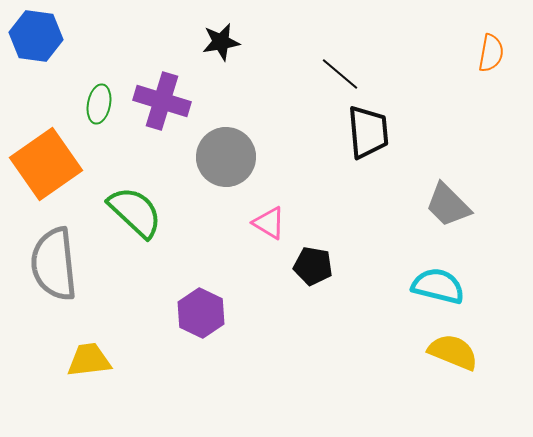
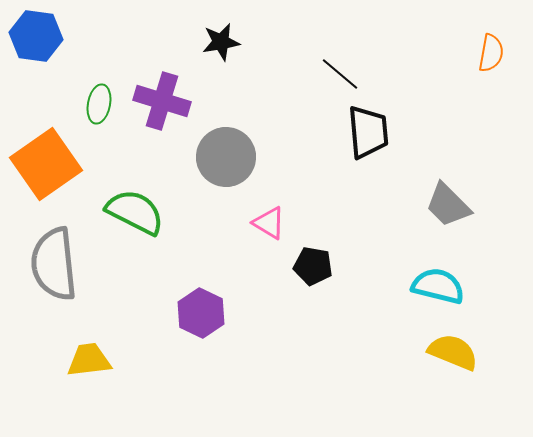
green semicircle: rotated 16 degrees counterclockwise
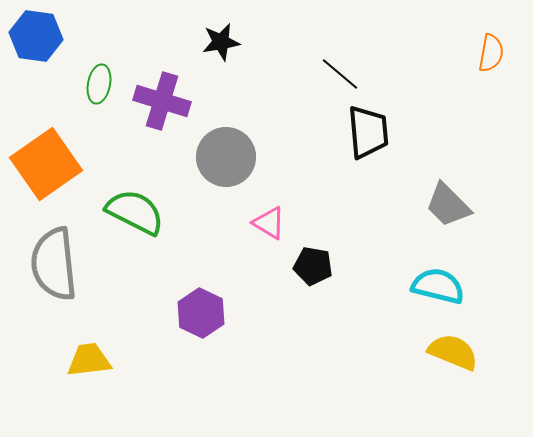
green ellipse: moved 20 px up
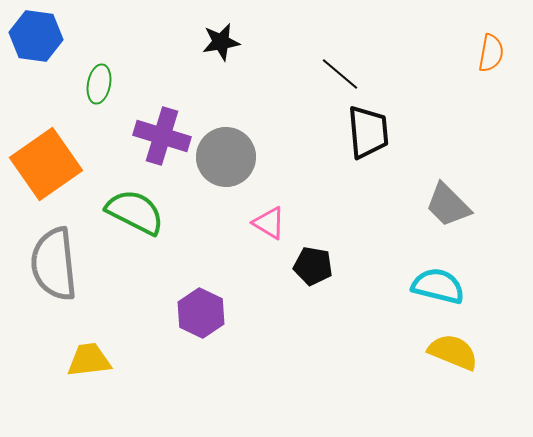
purple cross: moved 35 px down
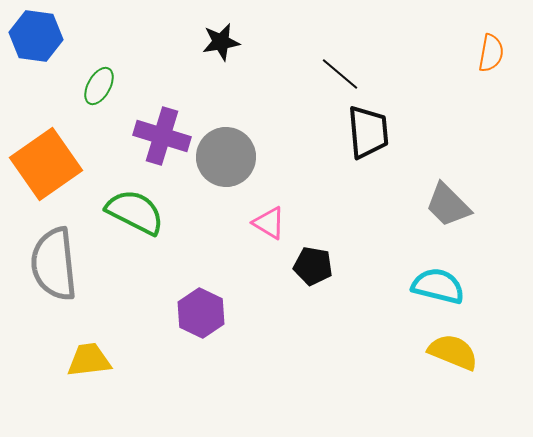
green ellipse: moved 2 px down; rotated 18 degrees clockwise
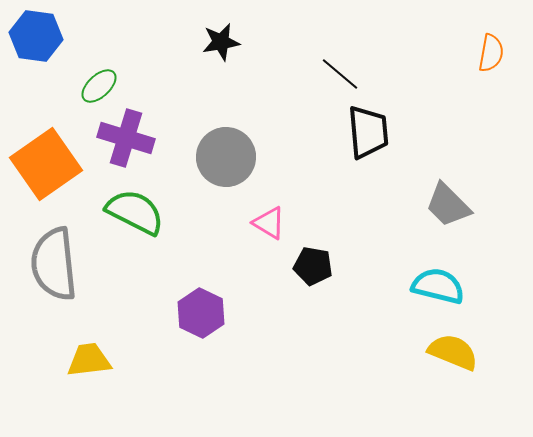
green ellipse: rotated 18 degrees clockwise
purple cross: moved 36 px left, 2 px down
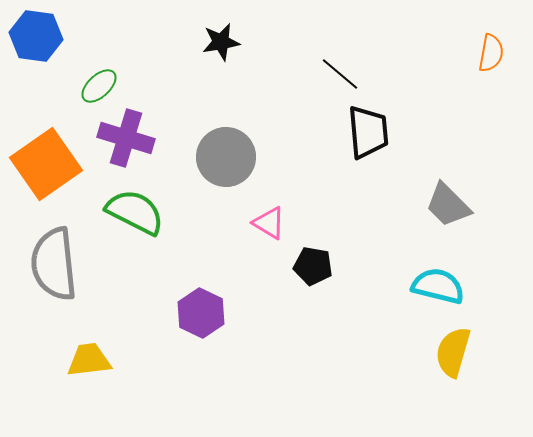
yellow semicircle: rotated 96 degrees counterclockwise
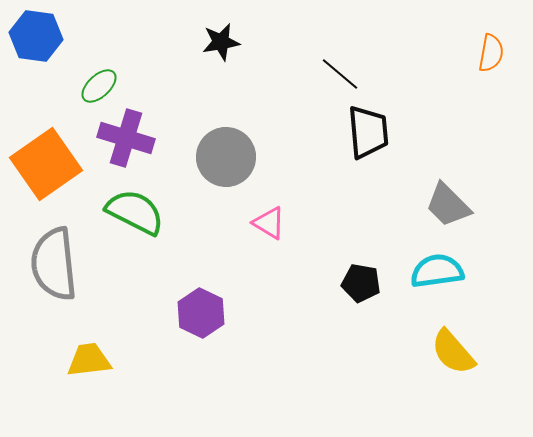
black pentagon: moved 48 px right, 17 px down
cyan semicircle: moved 1 px left, 15 px up; rotated 22 degrees counterclockwise
yellow semicircle: rotated 57 degrees counterclockwise
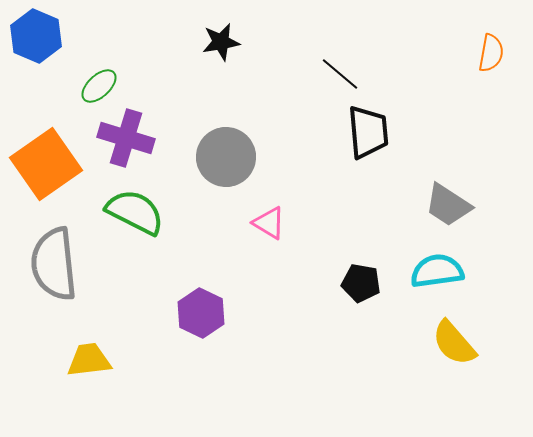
blue hexagon: rotated 15 degrees clockwise
gray trapezoid: rotated 12 degrees counterclockwise
yellow semicircle: moved 1 px right, 9 px up
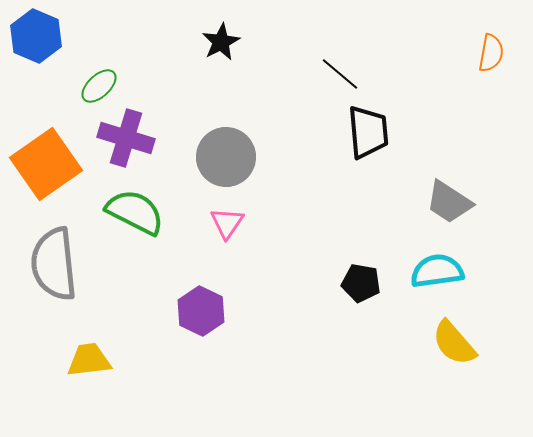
black star: rotated 18 degrees counterclockwise
gray trapezoid: moved 1 px right, 3 px up
pink triangle: moved 42 px left; rotated 33 degrees clockwise
purple hexagon: moved 2 px up
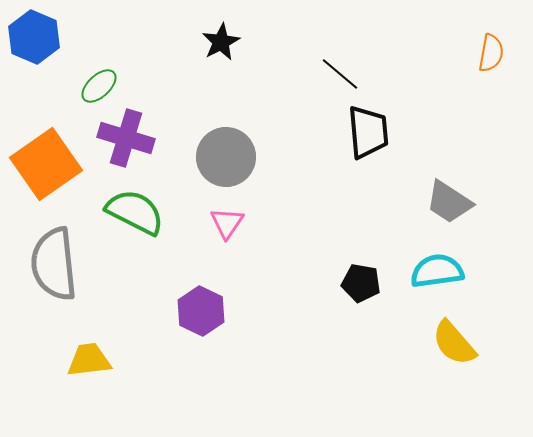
blue hexagon: moved 2 px left, 1 px down
